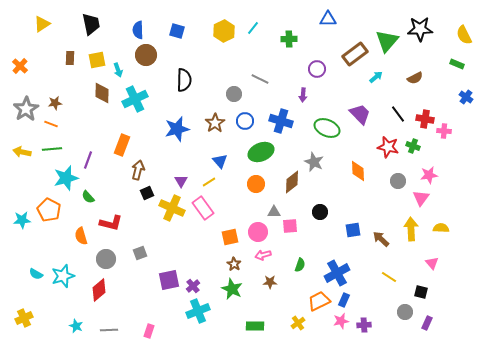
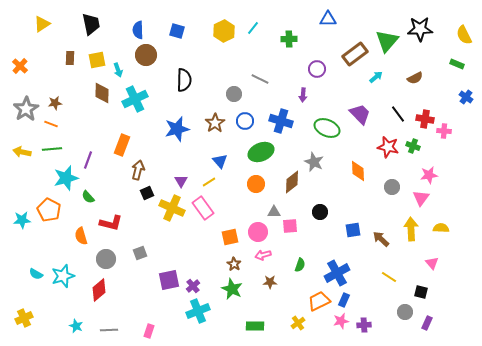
gray circle at (398, 181): moved 6 px left, 6 px down
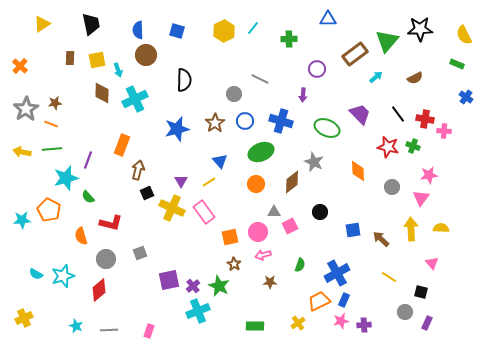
pink rectangle at (203, 208): moved 1 px right, 4 px down
pink square at (290, 226): rotated 21 degrees counterclockwise
green star at (232, 289): moved 13 px left, 3 px up
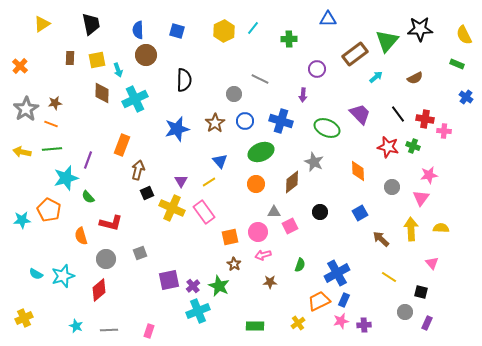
blue square at (353, 230): moved 7 px right, 17 px up; rotated 21 degrees counterclockwise
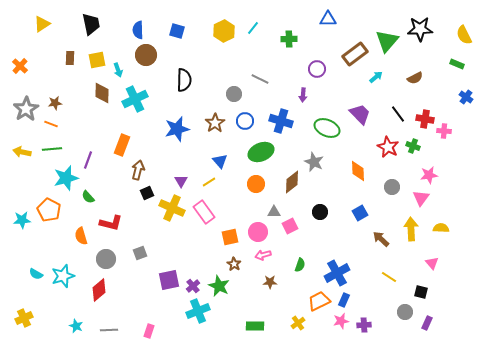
red star at (388, 147): rotated 15 degrees clockwise
